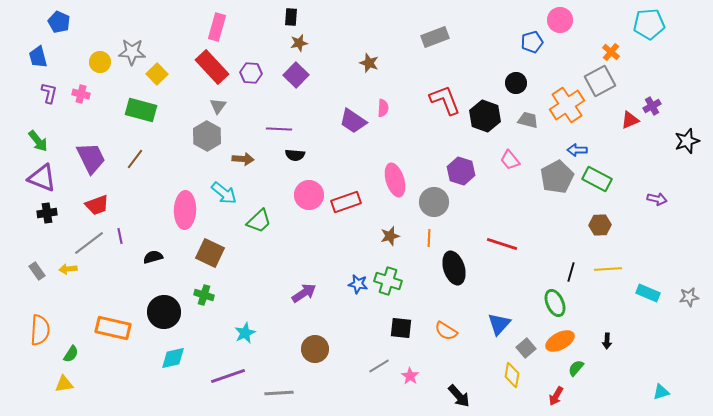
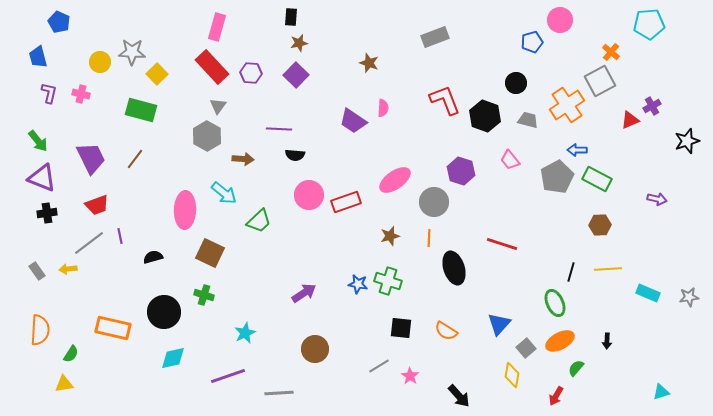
pink ellipse at (395, 180): rotated 72 degrees clockwise
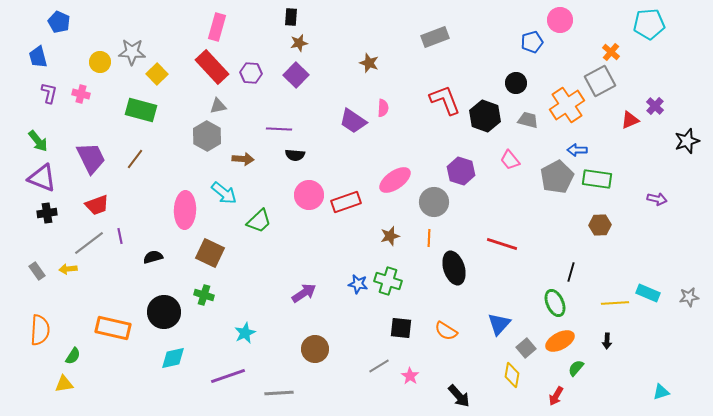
gray triangle at (218, 106): rotated 42 degrees clockwise
purple cross at (652, 106): moved 3 px right; rotated 18 degrees counterclockwise
green rectangle at (597, 179): rotated 20 degrees counterclockwise
yellow line at (608, 269): moved 7 px right, 34 px down
green semicircle at (71, 354): moved 2 px right, 2 px down
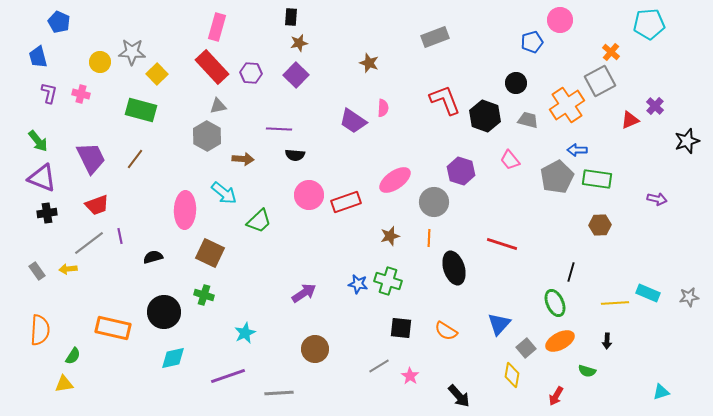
green semicircle at (576, 368): moved 11 px right, 3 px down; rotated 114 degrees counterclockwise
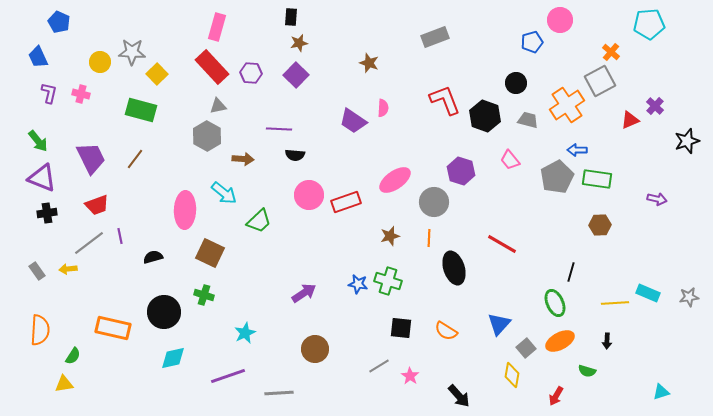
blue trapezoid at (38, 57): rotated 10 degrees counterclockwise
red line at (502, 244): rotated 12 degrees clockwise
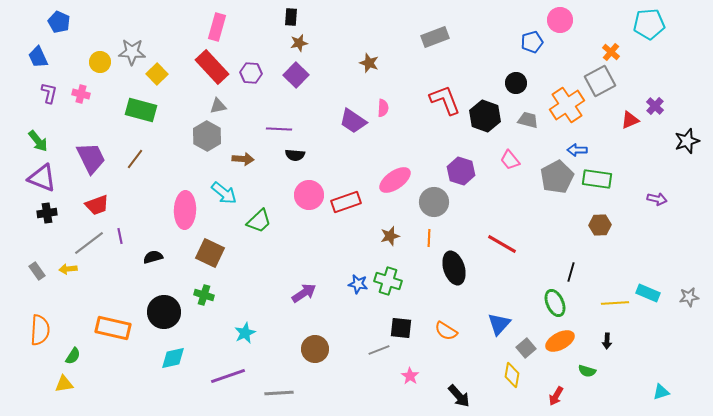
gray line at (379, 366): moved 16 px up; rotated 10 degrees clockwise
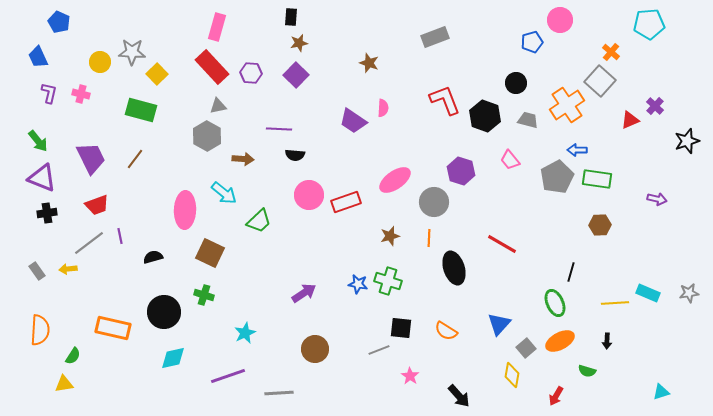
gray square at (600, 81): rotated 20 degrees counterclockwise
gray star at (689, 297): moved 4 px up
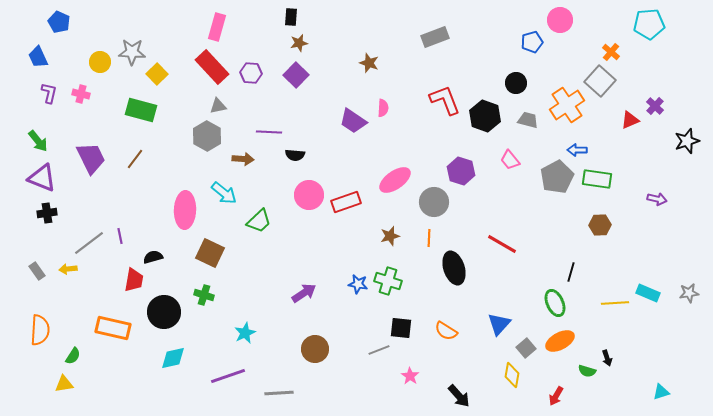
purple line at (279, 129): moved 10 px left, 3 px down
red trapezoid at (97, 205): moved 37 px right, 75 px down; rotated 60 degrees counterclockwise
black arrow at (607, 341): moved 17 px down; rotated 21 degrees counterclockwise
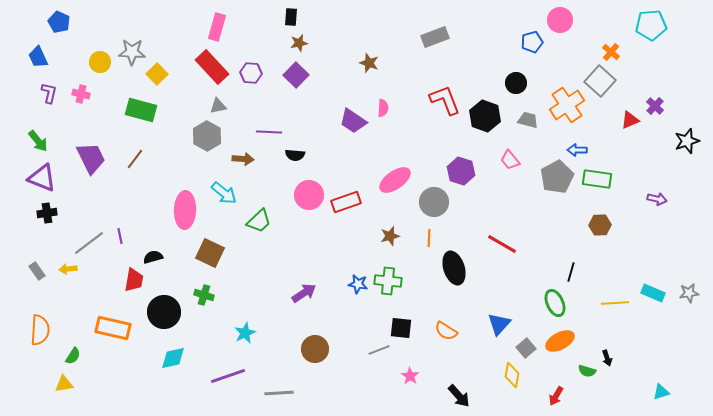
cyan pentagon at (649, 24): moved 2 px right, 1 px down
green cross at (388, 281): rotated 12 degrees counterclockwise
cyan rectangle at (648, 293): moved 5 px right
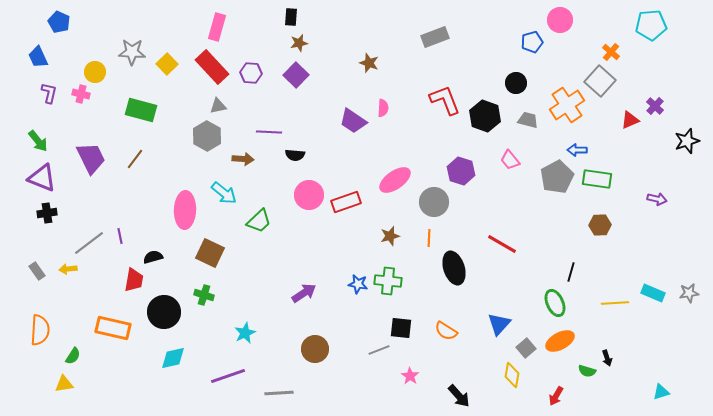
yellow circle at (100, 62): moved 5 px left, 10 px down
yellow square at (157, 74): moved 10 px right, 10 px up
